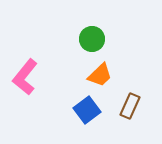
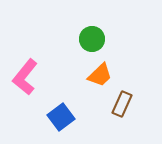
brown rectangle: moved 8 px left, 2 px up
blue square: moved 26 px left, 7 px down
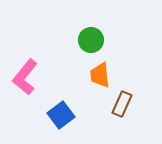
green circle: moved 1 px left, 1 px down
orange trapezoid: rotated 128 degrees clockwise
blue square: moved 2 px up
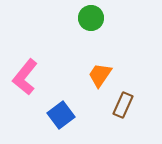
green circle: moved 22 px up
orange trapezoid: rotated 40 degrees clockwise
brown rectangle: moved 1 px right, 1 px down
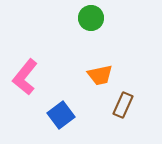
orange trapezoid: rotated 136 degrees counterclockwise
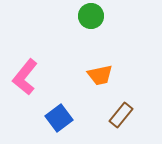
green circle: moved 2 px up
brown rectangle: moved 2 px left, 10 px down; rotated 15 degrees clockwise
blue square: moved 2 px left, 3 px down
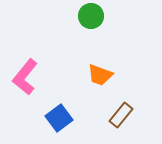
orange trapezoid: rotated 32 degrees clockwise
